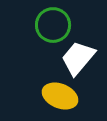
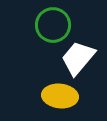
yellow ellipse: rotated 16 degrees counterclockwise
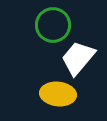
yellow ellipse: moved 2 px left, 2 px up
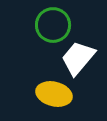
yellow ellipse: moved 4 px left; rotated 8 degrees clockwise
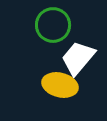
yellow ellipse: moved 6 px right, 9 px up
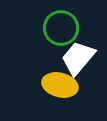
green circle: moved 8 px right, 3 px down
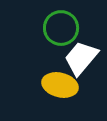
white trapezoid: moved 3 px right
